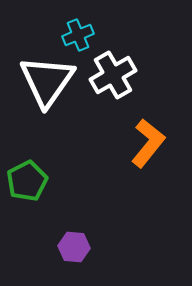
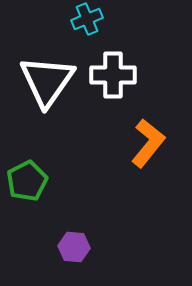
cyan cross: moved 9 px right, 16 px up
white cross: rotated 30 degrees clockwise
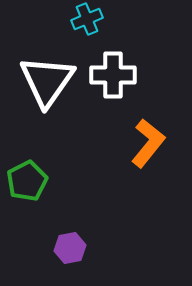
purple hexagon: moved 4 px left, 1 px down; rotated 16 degrees counterclockwise
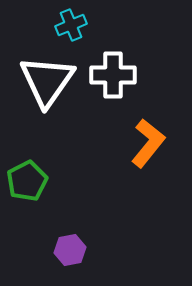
cyan cross: moved 16 px left, 6 px down
purple hexagon: moved 2 px down
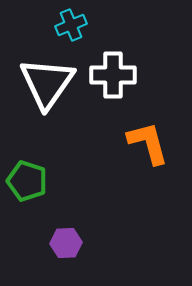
white triangle: moved 2 px down
orange L-shape: rotated 54 degrees counterclockwise
green pentagon: rotated 27 degrees counterclockwise
purple hexagon: moved 4 px left, 7 px up; rotated 8 degrees clockwise
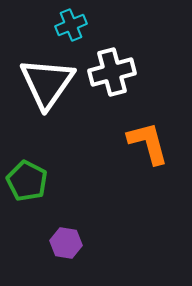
white cross: moved 1 px left, 3 px up; rotated 15 degrees counterclockwise
green pentagon: rotated 9 degrees clockwise
purple hexagon: rotated 12 degrees clockwise
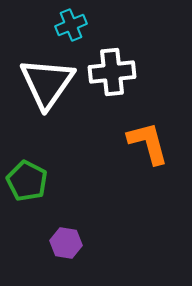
white cross: rotated 9 degrees clockwise
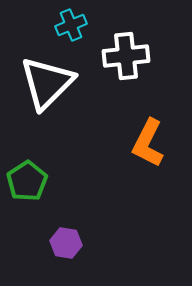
white cross: moved 14 px right, 16 px up
white triangle: rotated 10 degrees clockwise
orange L-shape: rotated 138 degrees counterclockwise
green pentagon: rotated 12 degrees clockwise
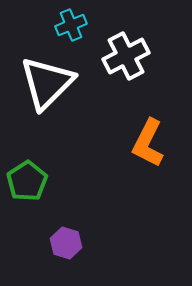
white cross: rotated 21 degrees counterclockwise
purple hexagon: rotated 8 degrees clockwise
